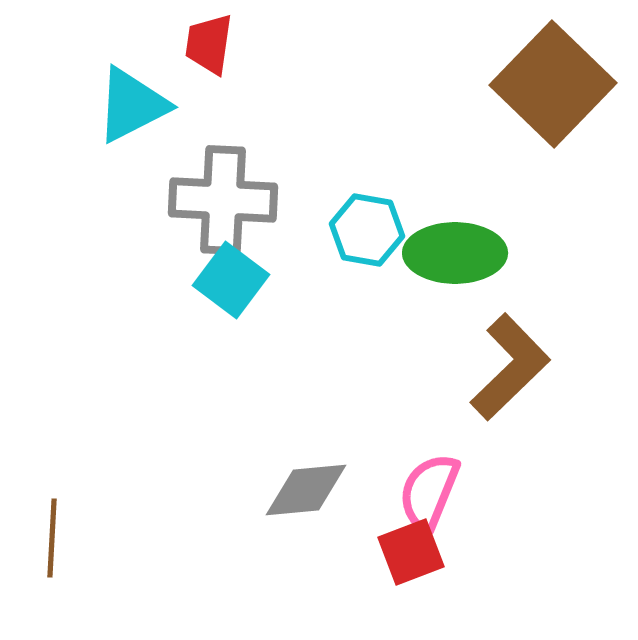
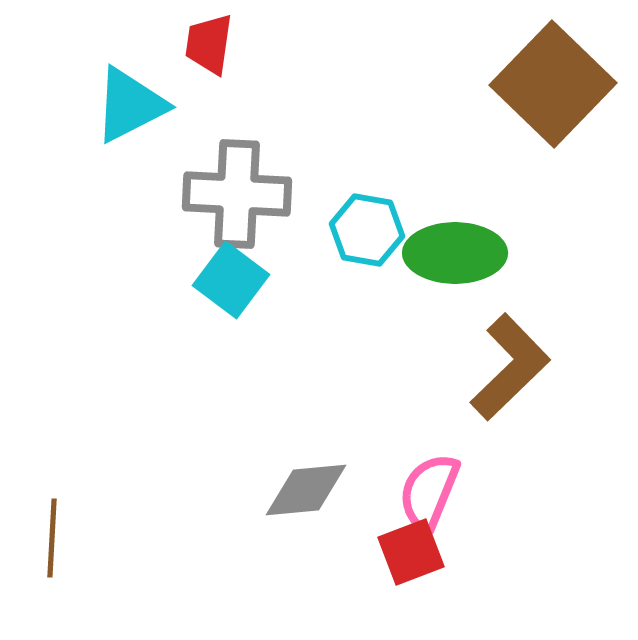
cyan triangle: moved 2 px left
gray cross: moved 14 px right, 6 px up
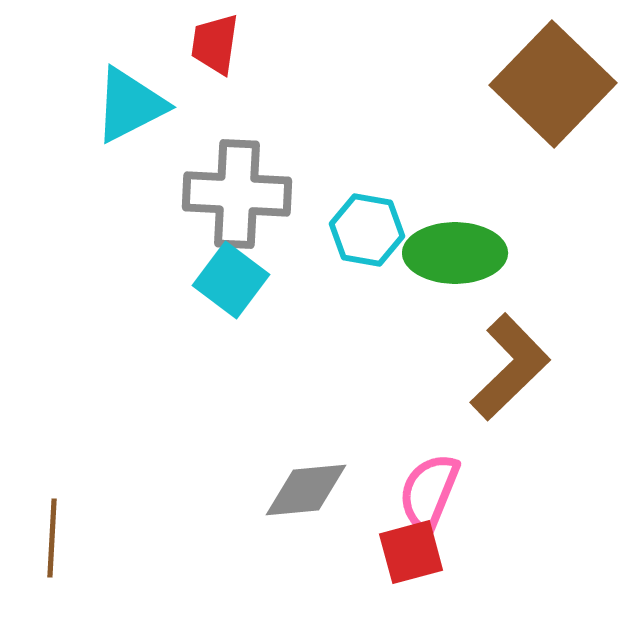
red trapezoid: moved 6 px right
red square: rotated 6 degrees clockwise
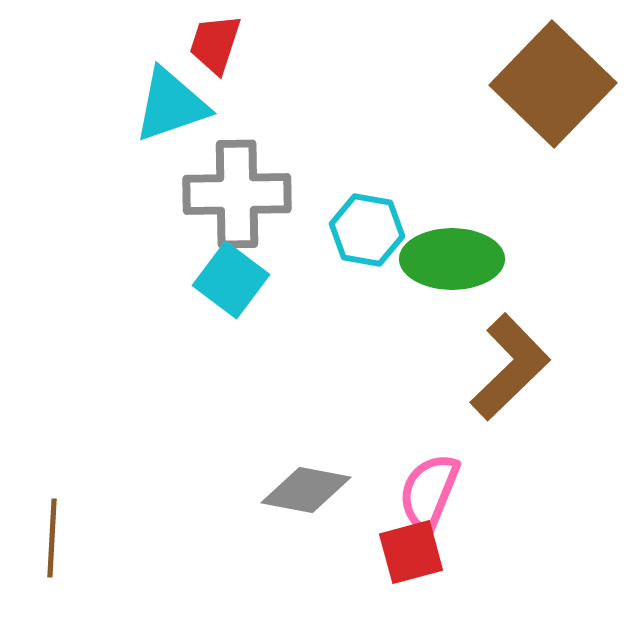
red trapezoid: rotated 10 degrees clockwise
cyan triangle: moved 41 px right; rotated 8 degrees clockwise
gray cross: rotated 4 degrees counterclockwise
green ellipse: moved 3 px left, 6 px down
gray diamond: rotated 16 degrees clockwise
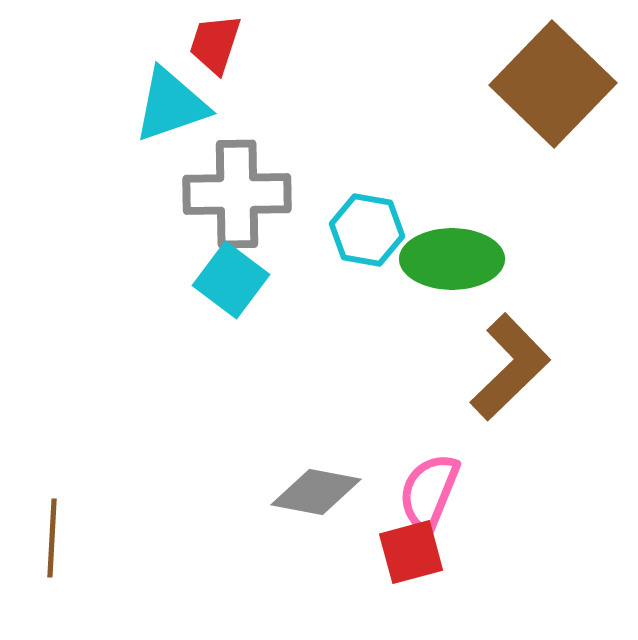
gray diamond: moved 10 px right, 2 px down
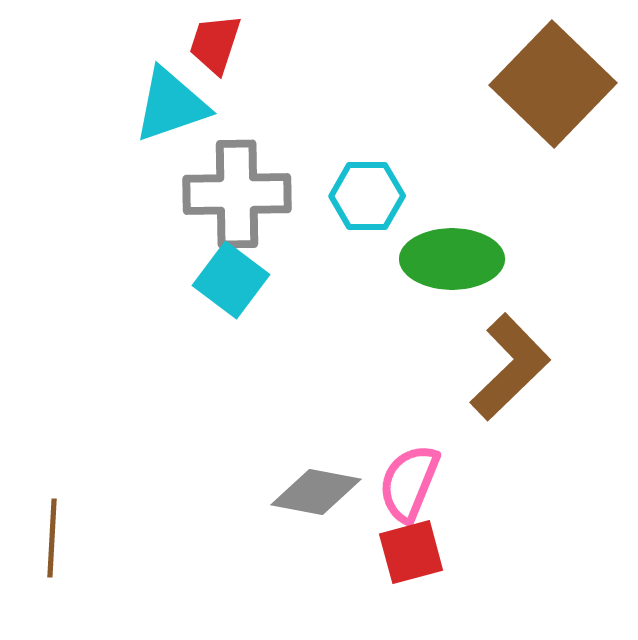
cyan hexagon: moved 34 px up; rotated 10 degrees counterclockwise
pink semicircle: moved 20 px left, 9 px up
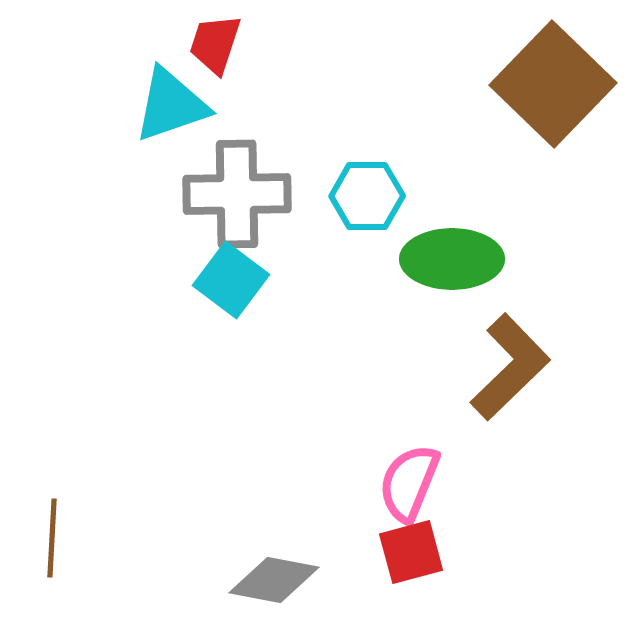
gray diamond: moved 42 px left, 88 px down
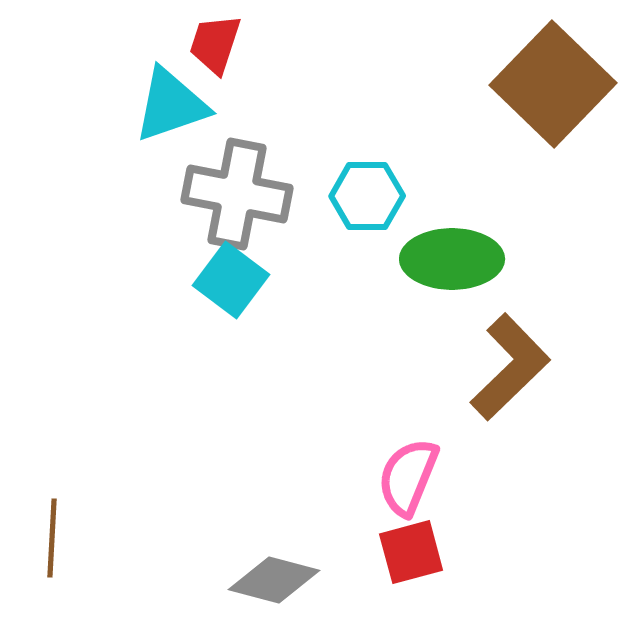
gray cross: rotated 12 degrees clockwise
pink semicircle: moved 1 px left, 6 px up
gray diamond: rotated 4 degrees clockwise
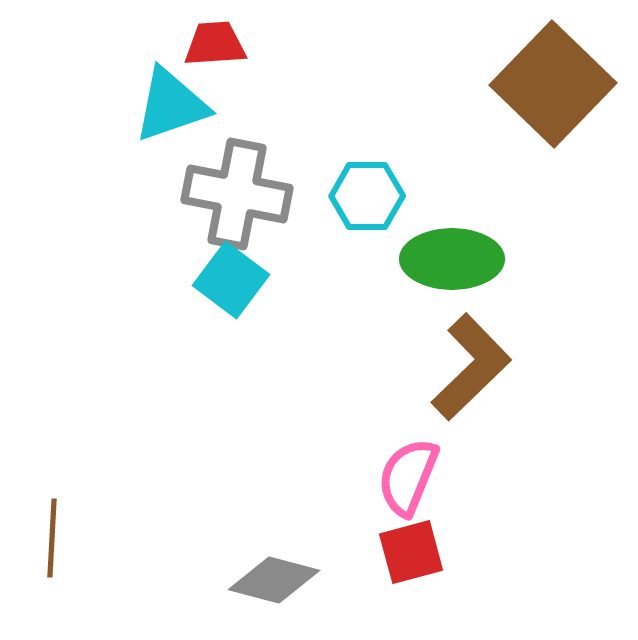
red trapezoid: rotated 68 degrees clockwise
brown L-shape: moved 39 px left
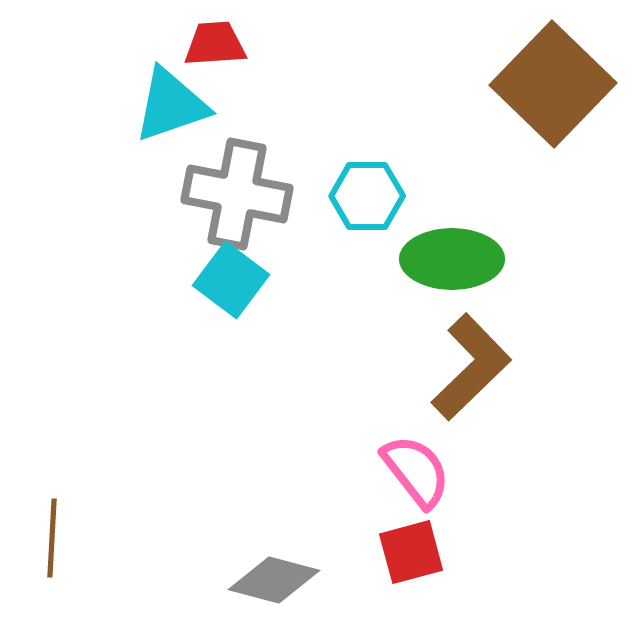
pink semicircle: moved 8 px right, 6 px up; rotated 120 degrees clockwise
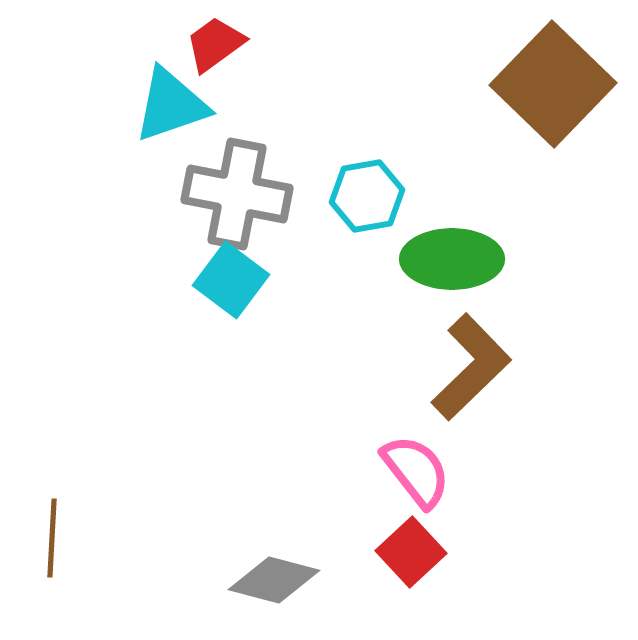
red trapezoid: rotated 32 degrees counterclockwise
cyan hexagon: rotated 10 degrees counterclockwise
red square: rotated 28 degrees counterclockwise
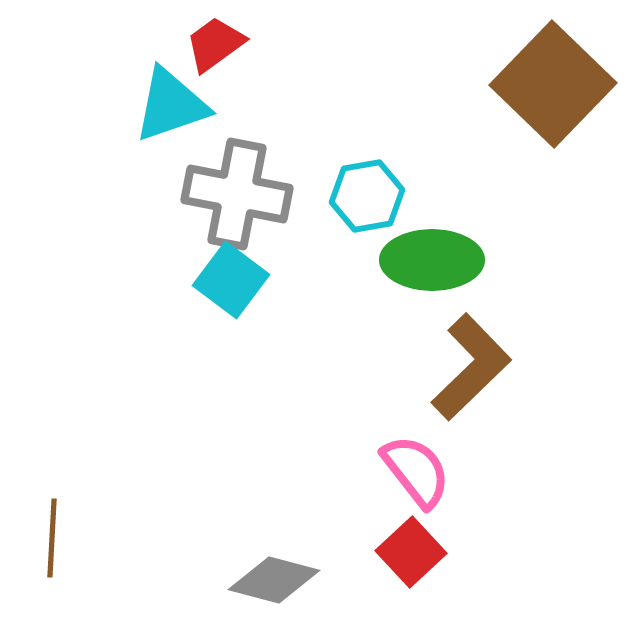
green ellipse: moved 20 px left, 1 px down
